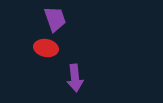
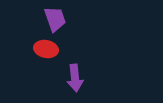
red ellipse: moved 1 px down
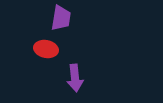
purple trapezoid: moved 6 px right, 1 px up; rotated 28 degrees clockwise
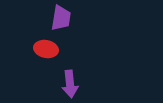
purple arrow: moved 5 px left, 6 px down
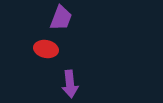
purple trapezoid: rotated 12 degrees clockwise
